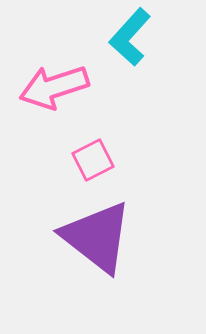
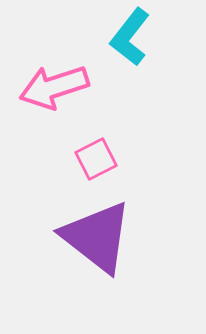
cyan L-shape: rotated 4 degrees counterclockwise
pink square: moved 3 px right, 1 px up
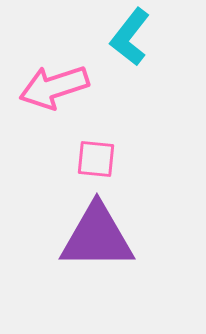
pink square: rotated 33 degrees clockwise
purple triangle: rotated 38 degrees counterclockwise
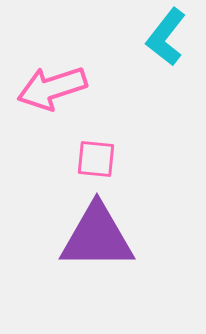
cyan L-shape: moved 36 px right
pink arrow: moved 2 px left, 1 px down
